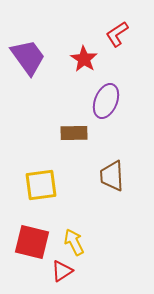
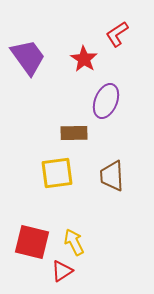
yellow square: moved 16 px right, 12 px up
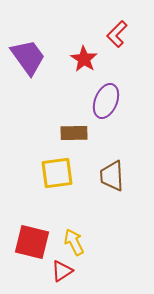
red L-shape: rotated 12 degrees counterclockwise
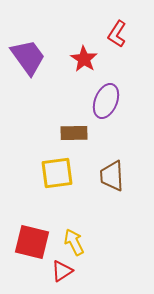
red L-shape: rotated 12 degrees counterclockwise
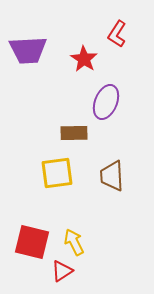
purple trapezoid: moved 7 px up; rotated 123 degrees clockwise
purple ellipse: moved 1 px down
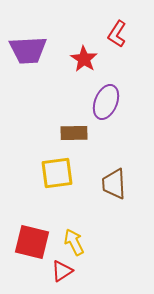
brown trapezoid: moved 2 px right, 8 px down
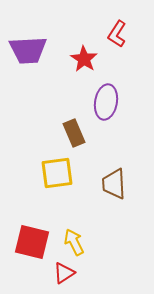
purple ellipse: rotated 12 degrees counterclockwise
brown rectangle: rotated 68 degrees clockwise
red triangle: moved 2 px right, 2 px down
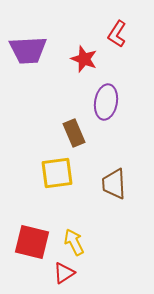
red star: rotated 12 degrees counterclockwise
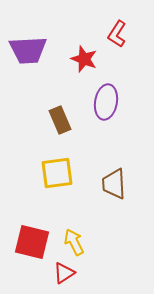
brown rectangle: moved 14 px left, 13 px up
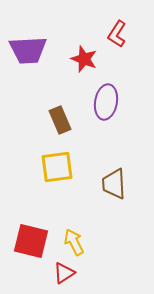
yellow square: moved 6 px up
red square: moved 1 px left, 1 px up
